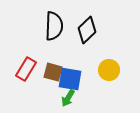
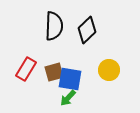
brown square: moved 1 px right; rotated 30 degrees counterclockwise
green arrow: rotated 12 degrees clockwise
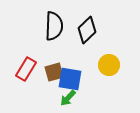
yellow circle: moved 5 px up
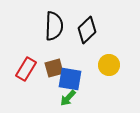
brown square: moved 4 px up
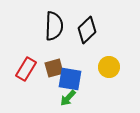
yellow circle: moved 2 px down
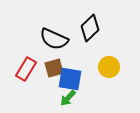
black semicircle: moved 13 px down; rotated 112 degrees clockwise
black diamond: moved 3 px right, 2 px up
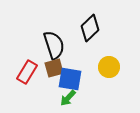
black semicircle: moved 6 px down; rotated 132 degrees counterclockwise
red rectangle: moved 1 px right, 3 px down
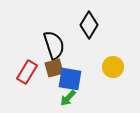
black diamond: moved 1 px left, 3 px up; rotated 16 degrees counterclockwise
yellow circle: moved 4 px right
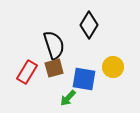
blue square: moved 14 px right
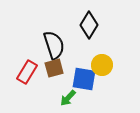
yellow circle: moved 11 px left, 2 px up
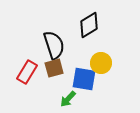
black diamond: rotated 28 degrees clockwise
yellow circle: moved 1 px left, 2 px up
green arrow: moved 1 px down
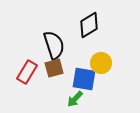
green arrow: moved 7 px right
